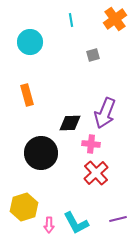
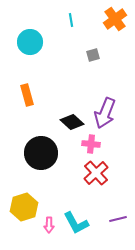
black diamond: moved 2 px right, 1 px up; rotated 45 degrees clockwise
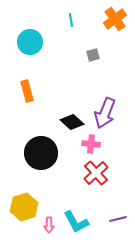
orange rectangle: moved 4 px up
cyan L-shape: moved 1 px up
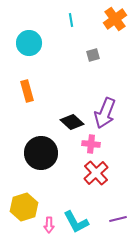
cyan circle: moved 1 px left, 1 px down
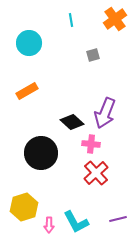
orange rectangle: rotated 75 degrees clockwise
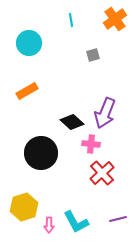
red cross: moved 6 px right
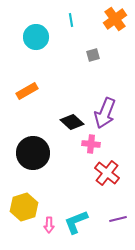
cyan circle: moved 7 px right, 6 px up
black circle: moved 8 px left
red cross: moved 5 px right; rotated 10 degrees counterclockwise
cyan L-shape: rotated 96 degrees clockwise
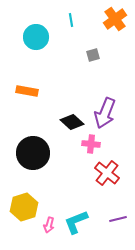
orange rectangle: rotated 40 degrees clockwise
pink arrow: rotated 14 degrees clockwise
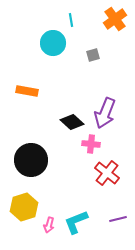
cyan circle: moved 17 px right, 6 px down
black circle: moved 2 px left, 7 px down
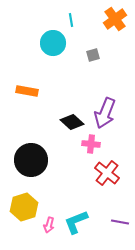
purple line: moved 2 px right, 3 px down; rotated 24 degrees clockwise
